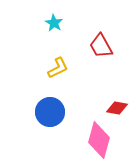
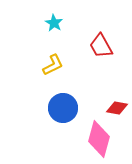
yellow L-shape: moved 5 px left, 3 px up
blue circle: moved 13 px right, 4 px up
pink diamond: moved 1 px up
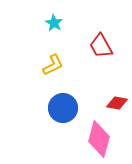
red diamond: moved 5 px up
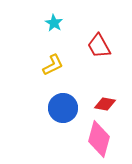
red trapezoid: moved 2 px left
red diamond: moved 12 px left, 1 px down
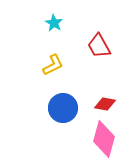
pink diamond: moved 5 px right
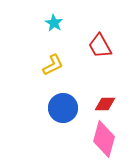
red trapezoid: moved 1 px right
red diamond: rotated 10 degrees counterclockwise
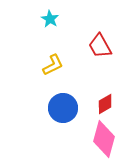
cyan star: moved 4 px left, 4 px up
red diamond: rotated 30 degrees counterclockwise
